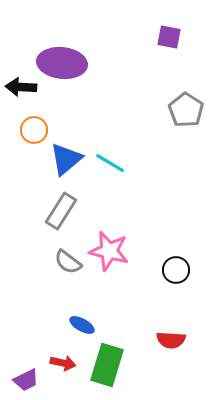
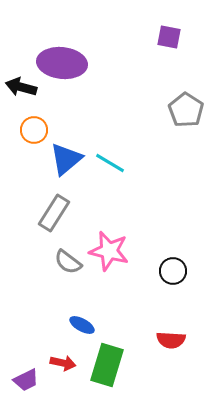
black arrow: rotated 12 degrees clockwise
gray rectangle: moved 7 px left, 2 px down
black circle: moved 3 px left, 1 px down
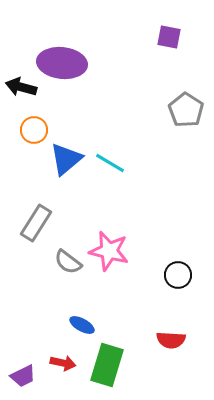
gray rectangle: moved 18 px left, 10 px down
black circle: moved 5 px right, 4 px down
purple trapezoid: moved 3 px left, 4 px up
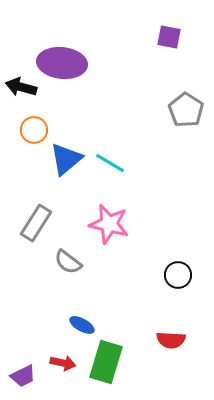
pink star: moved 27 px up
green rectangle: moved 1 px left, 3 px up
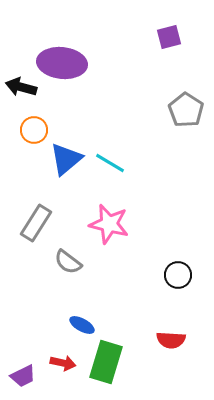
purple square: rotated 25 degrees counterclockwise
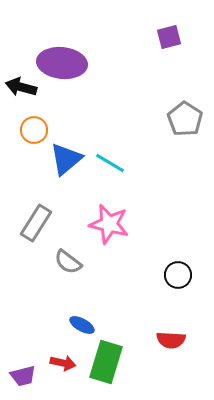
gray pentagon: moved 1 px left, 9 px down
purple trapezoid: rotated 12 degrees clockwise
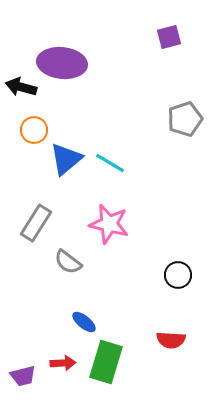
gray pentagon: rotated 20 degrees clockwise
blue ellipse: moved 2 px right, 3 px up; rotated 10 degrees clockwise
red arrow: rotated 15 degrees counterclockwise
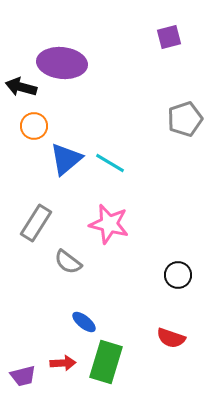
orange circle: moved 4 px up
red semicircle: moved 2 px up; rotated 16 degrees clockwise
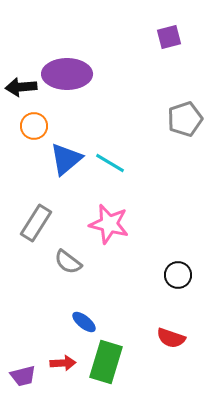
purple ellipse: moved 5 px right, 11 px down; rotated 6 degrees counterclockwise
black arrow: rotated 20 degrees counterclockwise
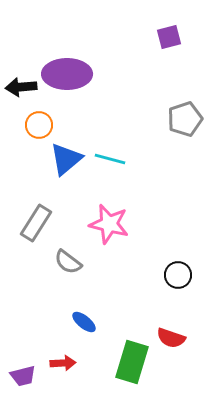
orange circle: moved 5 px right, 1 px up
cyan line: moved 4 px up; rotated 16 degrees counterclockwise
green rectangle: moved 26 px right
